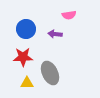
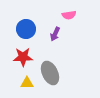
purple arrow: rotated 72 degrees counterclockwise
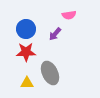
purple arrow: rotated 16 degrees clockwise
red star: moved 3 px right, 5 px up
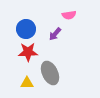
red star: moved 2 px right
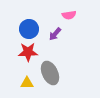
blue circle: moved 3 px right
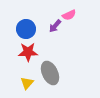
pink semicircle: rotated 16 degrees counterclockwise
blue circle: moved 3 px left
purple arrow: moved 8 px up
yellow triangle: rotated 48 degrees counterclockwise
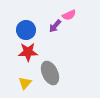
blue circle: moved 1 px down
yellow triangle: moved 2 px left
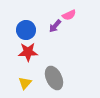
gray ellipse: moved 4 px right, 5 px down
